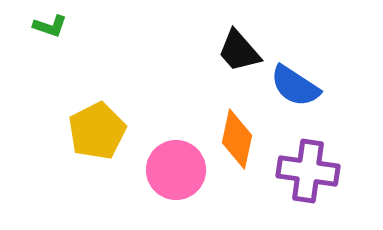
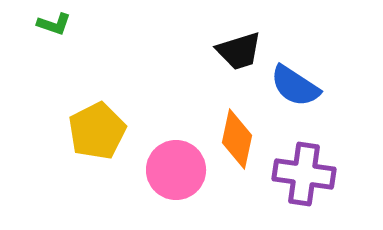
green L-shape: moved 4 px right, 2 px up
black trapezoid: rotated 66 degrees counterclockwise
purple cross: moved 4 px left, 3 px down
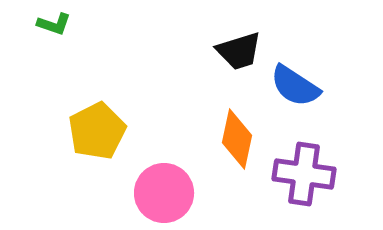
pink circle: moved 12 px left, 23 px down
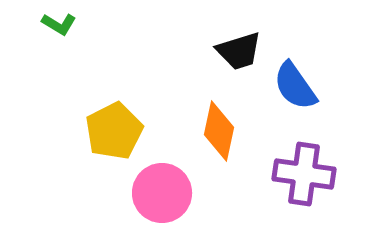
green L-shape: moved 5 px right; rotated 12 degrees clockwise
blue semicircle: rotated 22 degrees clockwise
yellow pentagon: moved 17 px right
orange diamond: moved 18 px left, 8 px up
pink circle: moved 2 px left
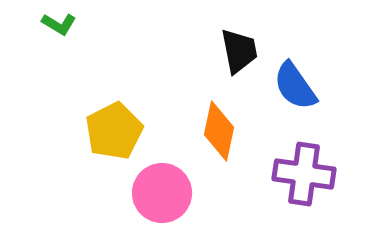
black trapezoid: rotated 84 degrees counterclockwise
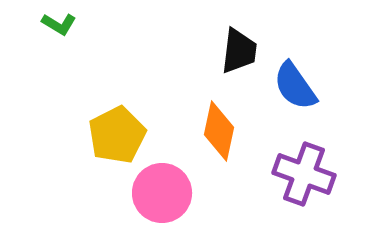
black trapezoid: rotated 18 degrees clockwise
yellow pentagon: moved 3 px right, 4 px down
purple cross: rotated 12 degrees clockwise
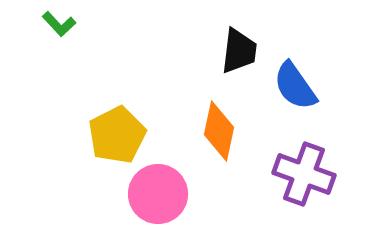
green L-shape: rotated 16 degrees clockwise
pink circle: moved 4 px left, 1 px down
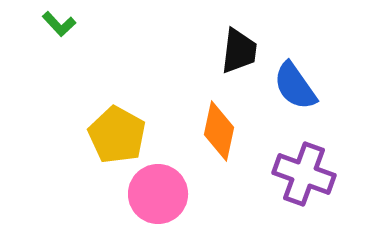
yellow pentagon: rotated 16 degrees counterclockwise
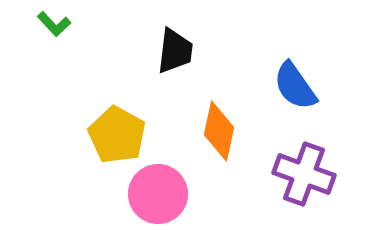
green L-shape: moved 5 px left
black trapezoid: moved 64 px left
